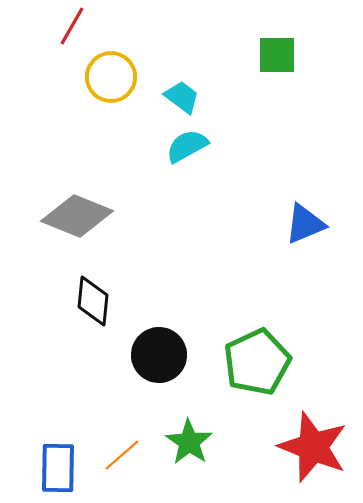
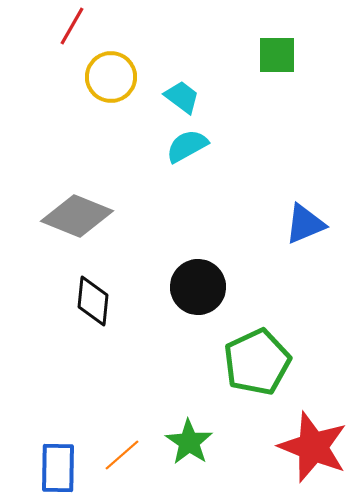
black circle: moved 39 px right, 68 px up
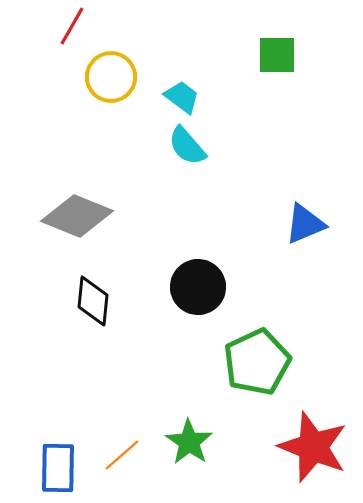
cyan semicircle: rotated 102 degrees counterclockwise
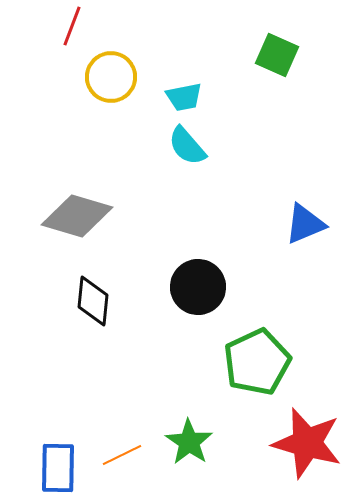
red line: rotated 9 degrees counterclockwise
green square: rotated 24 degrees clockwise
cyan trapezoid: moved 2 px right; rotated 132 degrees clockwise
gray diamond: rotated 6 degrees counterclockwise
red star: moved 6 px left, 4 px up; rotated 6 degrees counterclockwise
orange line: rotated 15 degrees clockwise
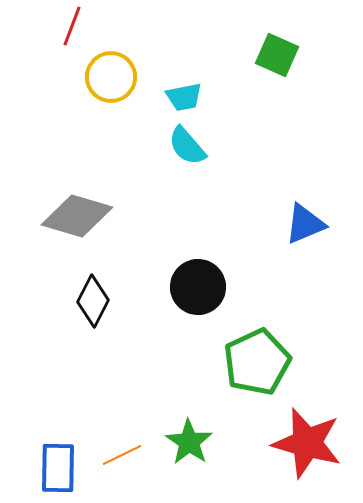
black diamond: rotated 21 degrees clockwise
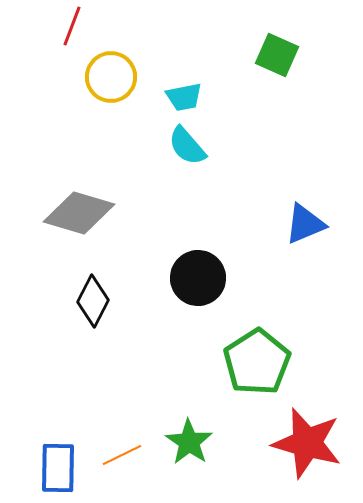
gray diamond: moved 2 px right, 3 px up
black circle: moved 9 px up
green pentagon: rotated 8 degrees counterclockwise
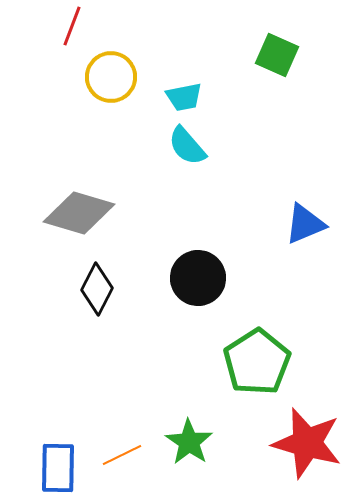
black diamond: moved 4 px right, 12 px up
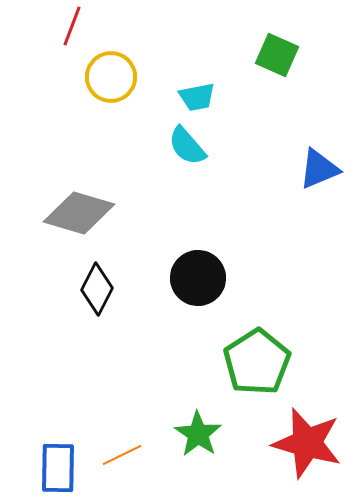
cyan trapezoid: moved 13 px right
blue triangle: moved 14 px right, 55 px up
green star: moved 9 px right, 8 px up
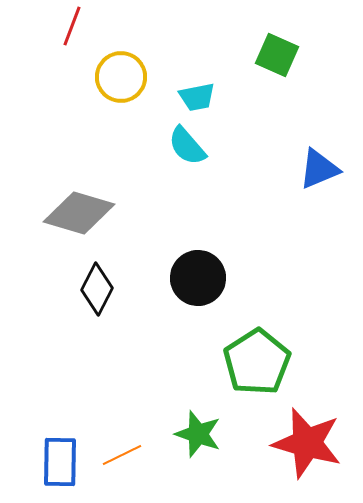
yellow circle: moved 10 px right
green star: rotated 15 degrees counterclockwise
blue rectangle: moved 2 px right, 6 px up
